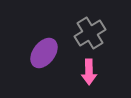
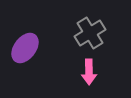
purple ellipse: moved 19 px left, 5 px up
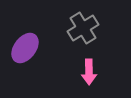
gray cross: moved 7 px left, 5 px up
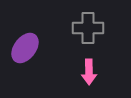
gray cross: moved 5 px right; rotated 32 degrees clockwise
